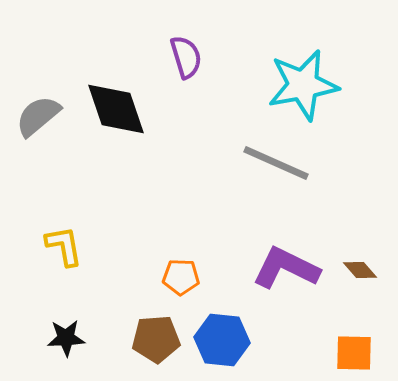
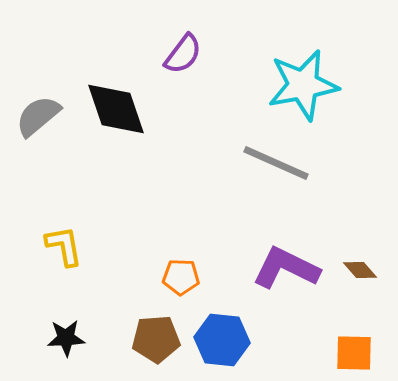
purple semicircle: moved 3 px left, 3 px up; rotated 54 degrees clockwise
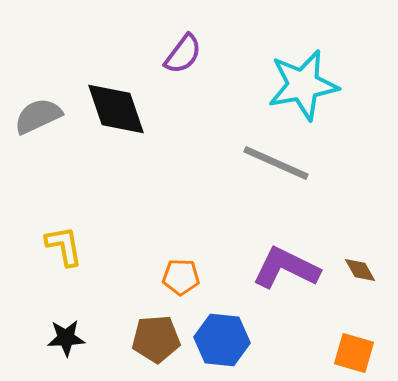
gray semicircle: rotated 15 degrees clockwise
brown diamond: rotated 12 degrees clockwise
orange square: rotated 15 degrees clockwise
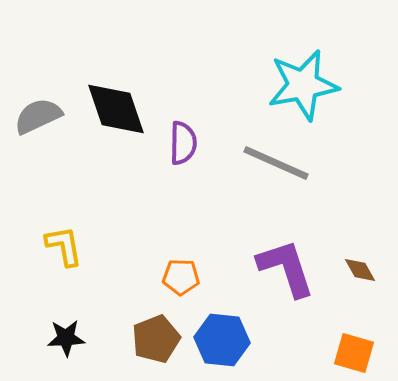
purple semicircle: moved 89 px down; rotated 36 degrees counterclockwise
purple L-shape: rotated 46 degrees clockwise
brown pentagon: rotated 18 degrees counterclockwise
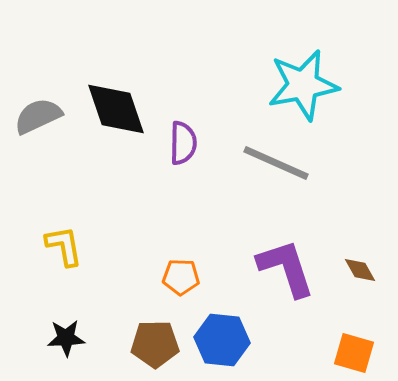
brown pentagon: moved 1 px left, 5 px down; rotated 21 degrees clockwise
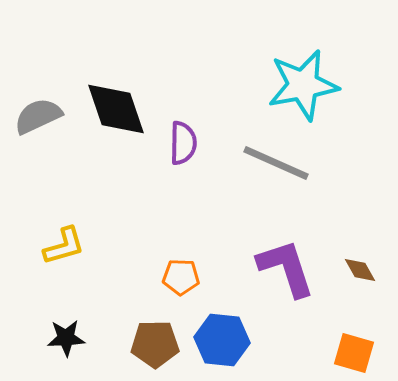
yellow L-shape: rotated 84 degrees clockwise
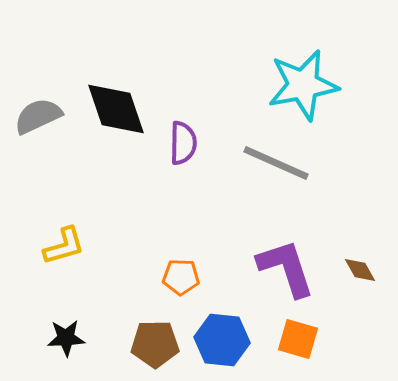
orange square: moved 56 px left, 14 px up
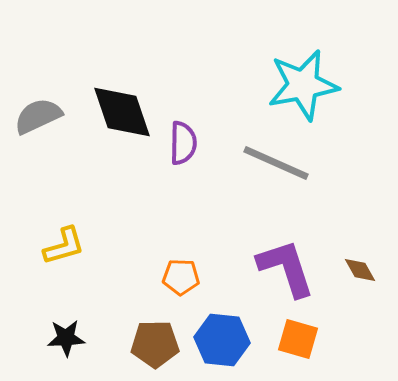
black diamond: moved 6 px right, 3 px down
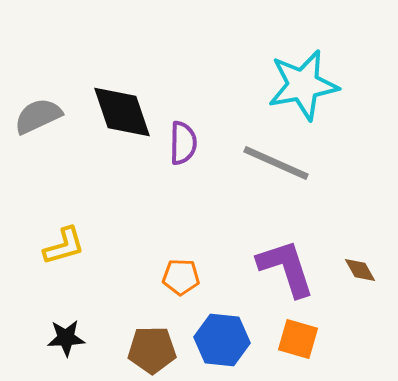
brown pentagon: moved 3 px left, 6 px down
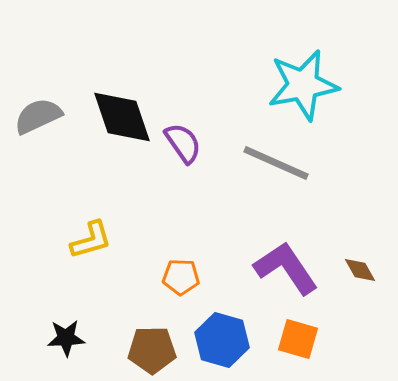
black diamond: moved 5 px down
purple semicircle: rotated 36 degrees counterclockwise
yellow L-shape: moved 27 px right, 6 px up
purple L-shape: rotated 16 degrees counterclockwise
blue hexagon: rotated 10 degrees clockwise
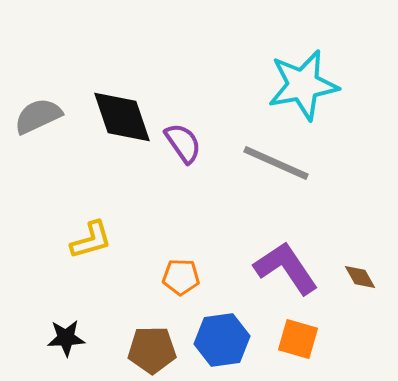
brown diamond: moved 7 px down
blue hexagon: rotated 24 degrees counterclockwise
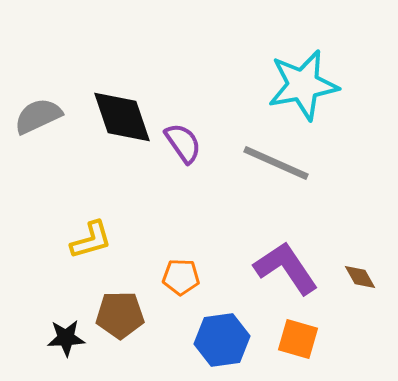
brown pentagon: moved 32 px left, 35 px up
